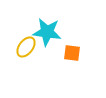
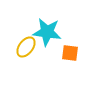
orange square: moved 2 px left
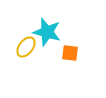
cyan star: rotated 8 degrees clockwise
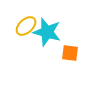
yellow ellipse: moved 21 px up; rotated 10 degrees clockwise
